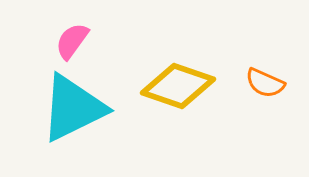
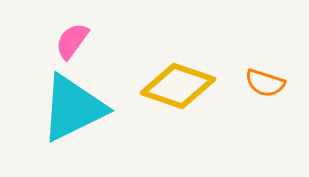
orange semicircle: rotated 6 degrees counterclockwise
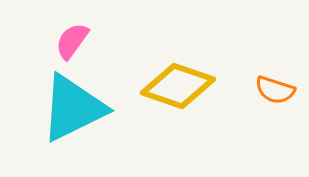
orange semicircle: moved 10 px right, 7 px down
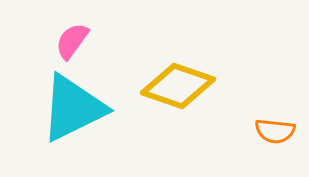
orange semicircle: moved 41 px down; rotated 12 degrees counterclockwise
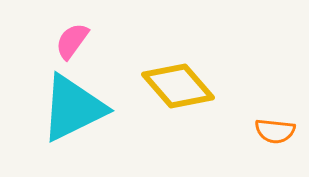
yellow diamond: rotated 30 degrees clockwise
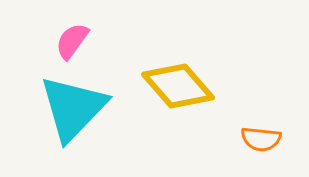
cyan triangle: rotated 20 degrees counterclockwise
orange semicircle: moved 14 px left, 8 px down
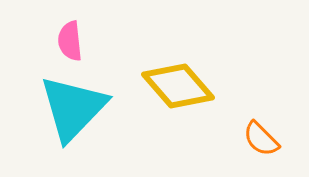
pink semicircle: moved 2 px left; rotated 42 degrees counterclockwise
orange semicircle: rotated 39 degrees clockwise
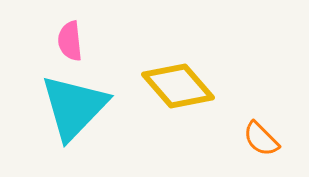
cyan triangle: moved 1 px right, 1 px up
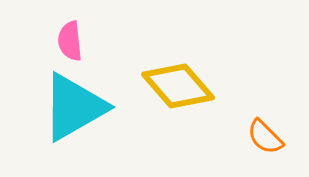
cyan triangle: rotated 16 degrees clockwise
orange semicircle: moved 4 px right, 2 px up
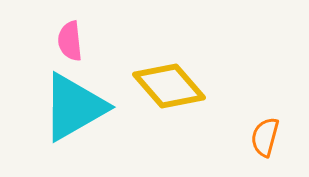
yellow diamond: moved 9 px left
orange semicircle: rotated 60 degrees clockwise
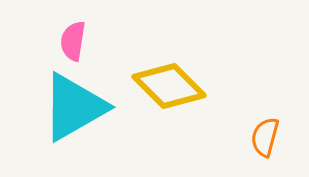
pink semicircle: moved 3 px right; rotated 15 degrees clockwise
yellow diamond: rotated 4 degrees counterclockwise
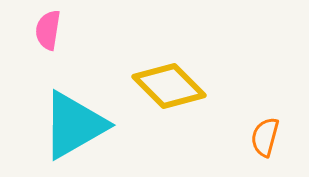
pink semicircle: moved 25 px left, 11 px up
cyan triangle: moved 18 px down
